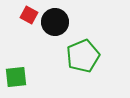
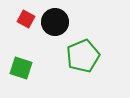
red square: moved 3 px left, 4 px down
green square: moved 5 px right, 9 px up; rotated 25 degrees clockwise
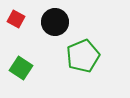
red square: moved 10 px left
green square: rotated 15 degrees clockwise
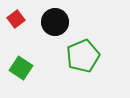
red square: rotated 24 degrees clockwise
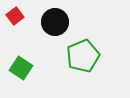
red square: moved 1 px left, 3 px up
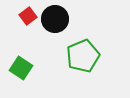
red square: moved 13 px right
black circle: moved 3 px up
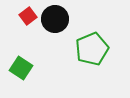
green pentagon: moved 9 px right, 7 px up
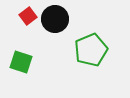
green pentagon: moved 1 px left, 1 px down
green square: moved 6 px up; rotated 15 degrees counterclockwise
